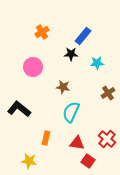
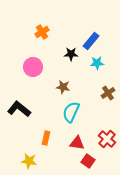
blue rectangle: moved 8 px right, 5 px down
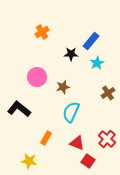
cyan star: rotated 24 degrees counterclockwise
pink circle: moved 4 px right, 10 px down
brown star: rotated 24 degrees counterclockwise
orange rectangle: rotated 16 degrees clockwise
red triangle: rotated 14 degrees clockwise
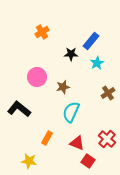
orange rectangle: moved 1 px right
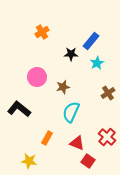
red cross: moved 2 px up
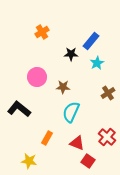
brown star: rotated 16 degrees clockwise
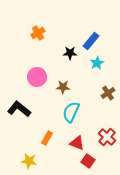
orange cross: moved 4 px left, 1 px down
black star: moved 1 px left, 1 px up
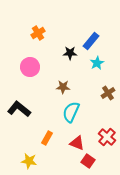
pink circle: moved 7 px left, 10 px up
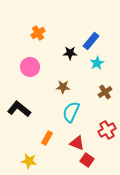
brown cross: moved 3 px left, 1 px up
red cross: moved 7 px up; rotated 18 degrees clockwise
red square: moved 1 px left, 1 px up
